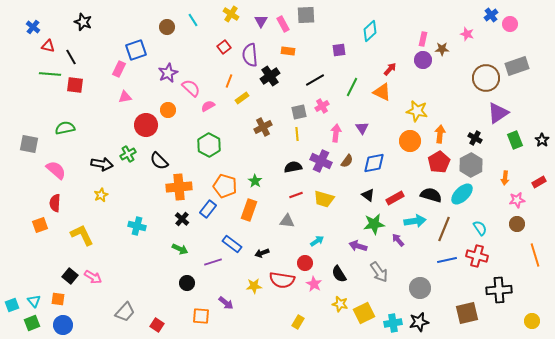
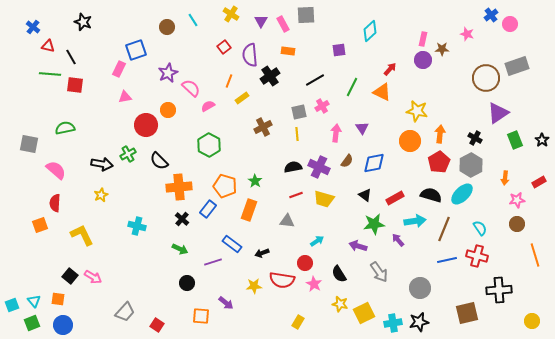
purple cross at (321, 161): moved 2 px left, 6 px down
black triangle at (368, 195): moved 3 px left
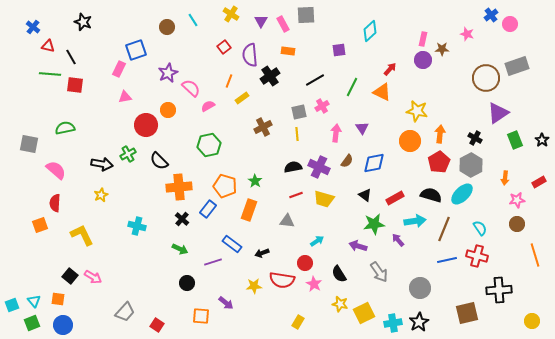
green hexagon at (209, 145): rotated 20 degrees clockwise
black star at (419, 322): rotated 18 degrees counterclockwise
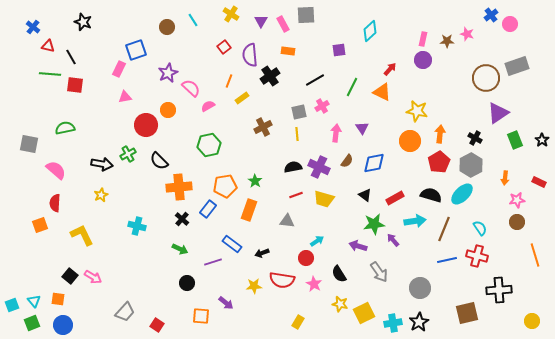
brown star at (442, 49): moved 5 px right, 8 px up
red rectangle at (539, 182): rotated 56 degrees clockwise
orange pentagon at (225, 186): rotated 25 degrees counterclockwise
brown circle at (517, 224): moved 2 px up
purple arrow at (398, 240): moved 5 px left
red circle at (305, 263): moved 1 px right, 5 px up
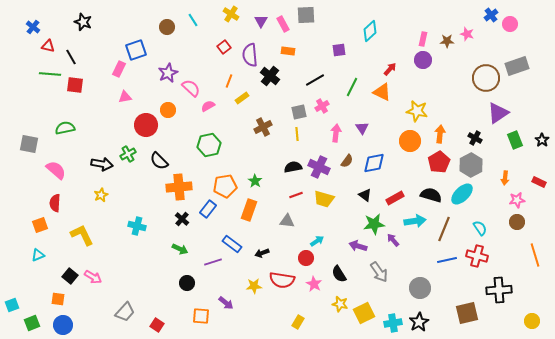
black cross at (270, 76): rotated 18 degrees counterclockwise
cyan triangle at (34, 301): moved 4 px right, 46 px up; rotated 48 degrees clockwise
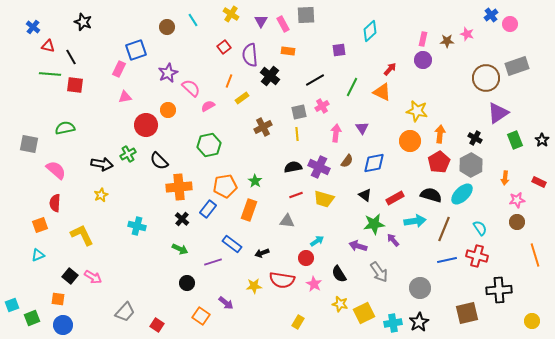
orange square at (201, 316): rotated 30 degrees clockwise
green square at (32, 323): moved 5 px up
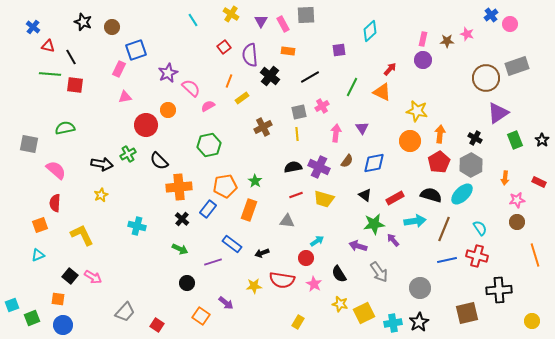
brown circle at (167, 27): moved 55 px left
black line at (315, 80): moved 5 px left, 3 px up
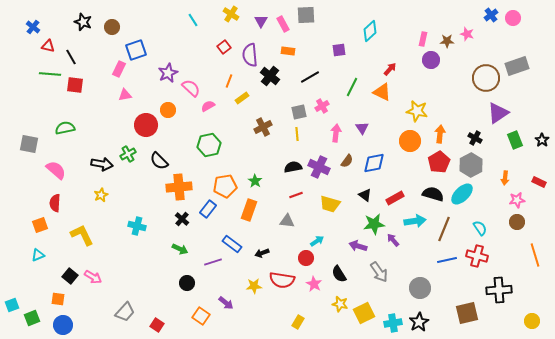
pink circle at (510, 24): moved 3 px right, 6 px up
purple circle at (423, 60): moved 8 px right
pink triangle at (125, 97): moved 2 px up
black semicircle at (431, 195): moved 2 px right, 1 px up
yellow trapezoid at (324, 199): moved 6 px right, 5 px down
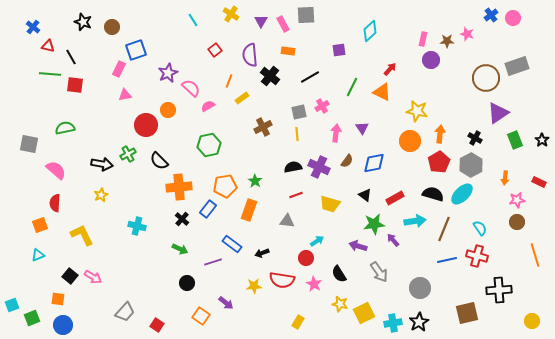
red square at (224, 47): moved 9 px left, 3 px down
